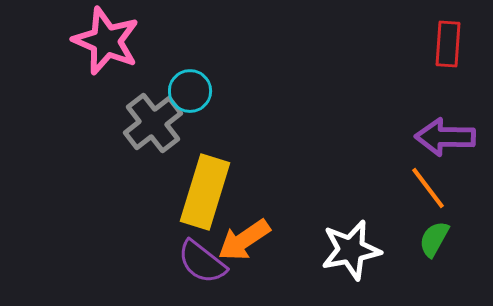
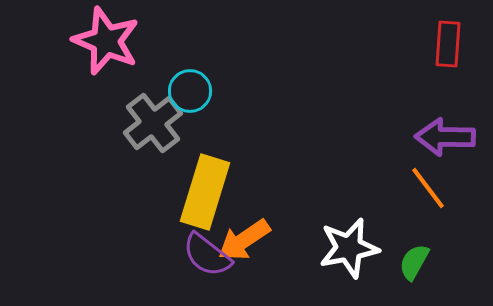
green semicircle: moved 20 px left, 23 px down
white star: moved 2 px left, 2 px up
purple semicircle: moved 5 px right, 7 px up
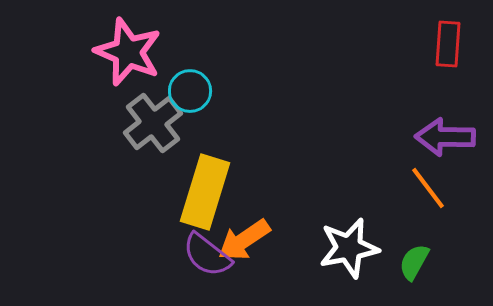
pink star: moved 22 px right, 11 px down
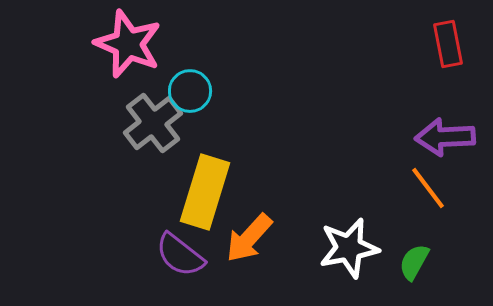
red rectangle: rotated 15 degrees counterclockwise
pink star: moved 8 px up
purple arrow: rotated 4 degrees counterclockwise
orange arrow: moved 5 px right, 2 px up; rotated 14 degrees counterclockwise
purple semicircle: moved 27 px left
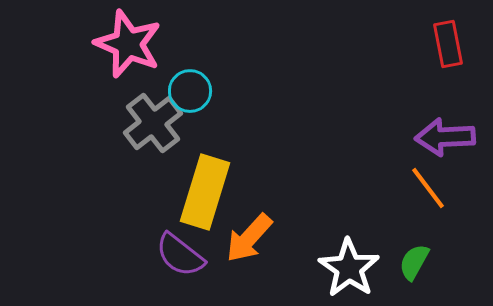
white star: moved 20 px down; rotated 26 degrees counterclockwise
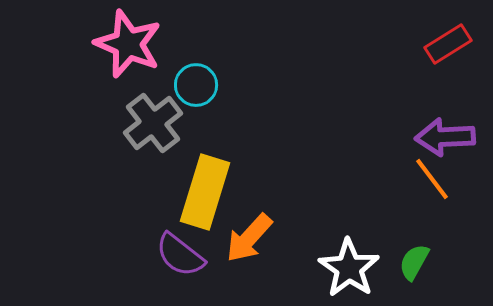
red rectangle: rotated 69 degrees clockwise
cyan circle: moved 6 px right, 6 px up
orange line: moved 4 px right, 9 px up
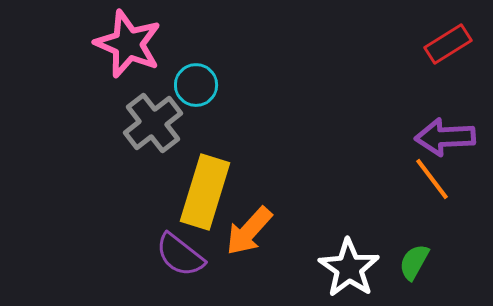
orange arrow: moved 7 px up
